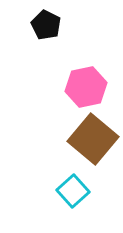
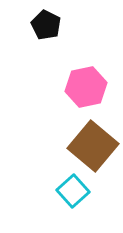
brown square: moved 7 px down
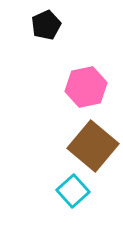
black pentagon: rotated 20 degrees clockwise
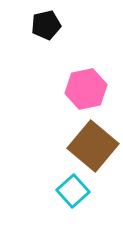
black pentagon: rotated 12 degrees clockwise
pink hexagon: moved 2 px down
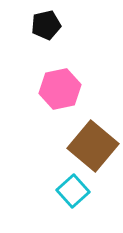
pink hexagon: moved 26 px left
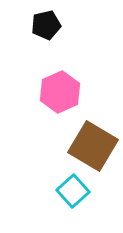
pink hexagon: moved 3 px down; rotated 12 degrees counterclockwise
brown square: rotated 9 degrees counterclockwise
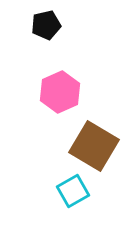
brown square: moved 1 px right
cyan square: rotated 12 degrees clockwise
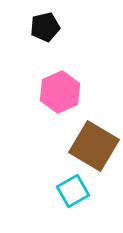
black pentagon: moved 1 px left, 2 px down
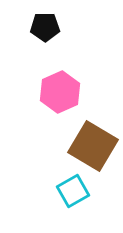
black pentagon: rotated 12 degrees clockwise
brown square: moved 1 px left
